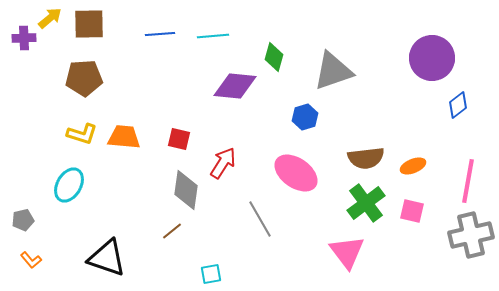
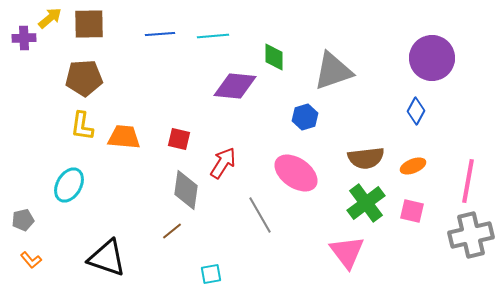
green diamond: rotated 16 degrees counterclockwise
blue diamond: moved 42 px left, 6 px down; rotated 24 degrees counterclockwise
yellow L-shape: moved 8 px up; rotated 80 degrees clockwise
gray line: moved 4 px up
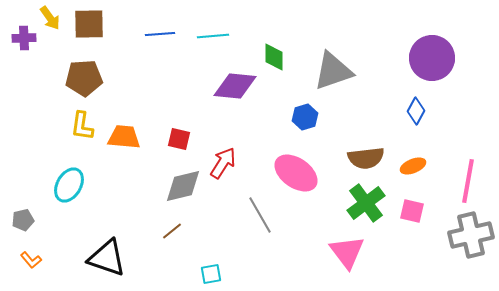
yellow arrow: rotated 95 degrees clockwise
gray diamond: moved 3 px left, 4 px up; rotated 69 degrees clockwise
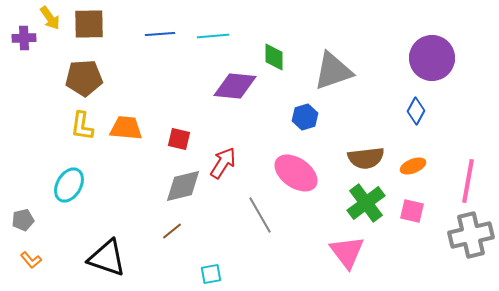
orange trapezoid: moved 2 px right, 9 px up
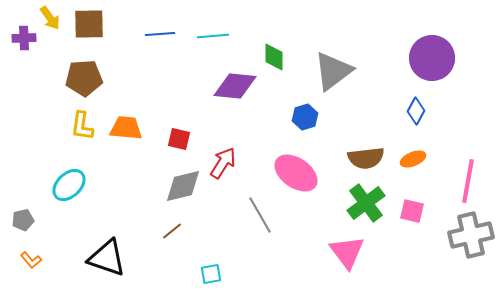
gray triangle: rotated 18 degrees counterclockwise
orange ellipse: moved 7 px up
cyan ellipse: rotated 16 degrees clockwise
